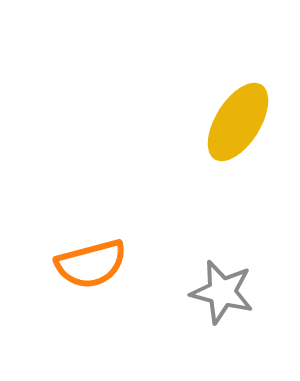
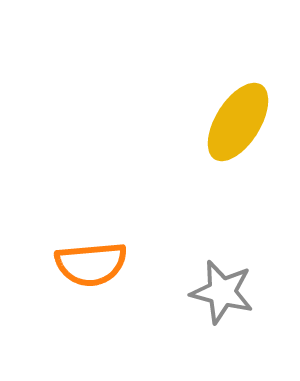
orange semicircle: rotated 10 degrees clockwise
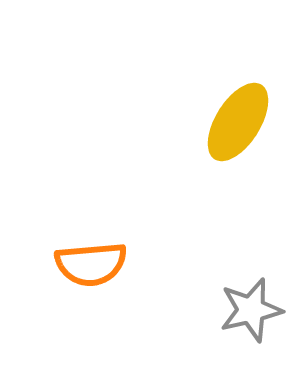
gray star: moved 29 px right, 18 px down; rotated 28 degrees counterclockwise
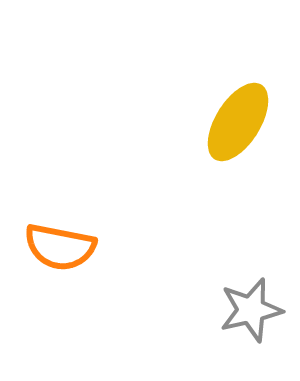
orange semicircle: moved 31 px left, 17 px up; rotated 16 degrees clockwise
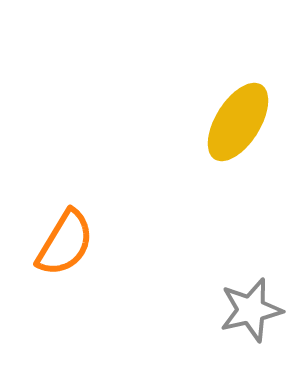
orange semicircle: moved 5 px right, 4 px up; rotated 70 degrees counterclockwise
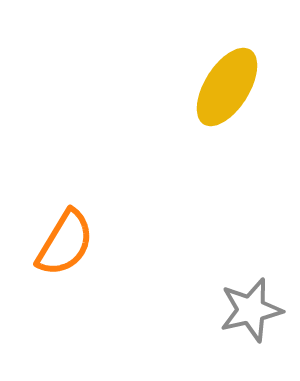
yellow ellipse: moved 11 px left, 35 px up
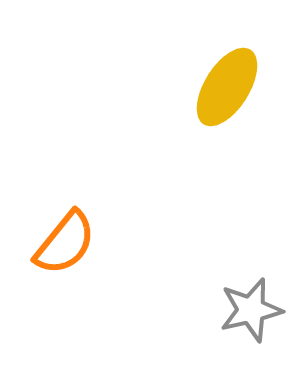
orange semicircle: rotated 8 degrees clockwise
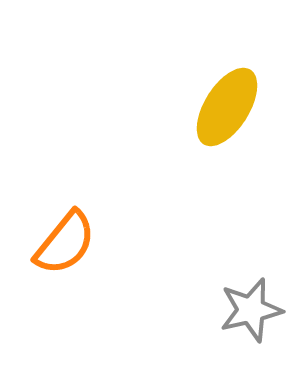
yellow ellipse: moved 20 px down
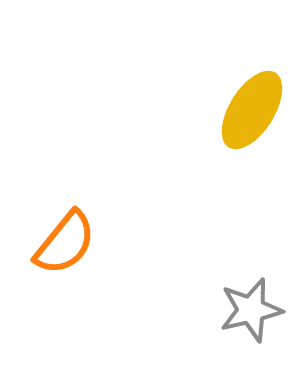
yellow ellipse: moved 25 px right, 3 px down
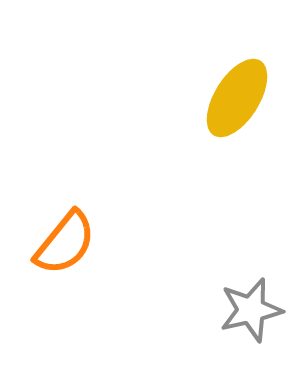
yellow ellipse: moved 15 px left, 12 px up
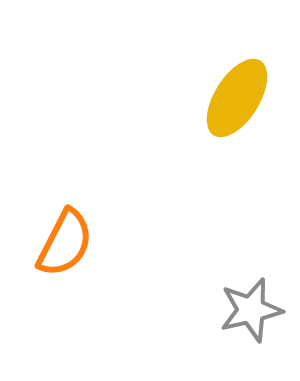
orange semicircle: rotated 12 degrees counterclockwise
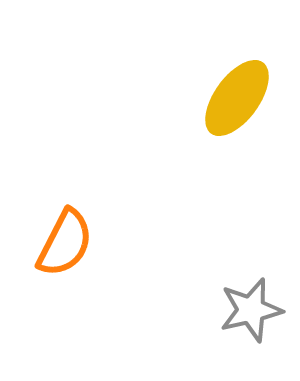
yellow ellipse: rotated 4 degrees clockwise
